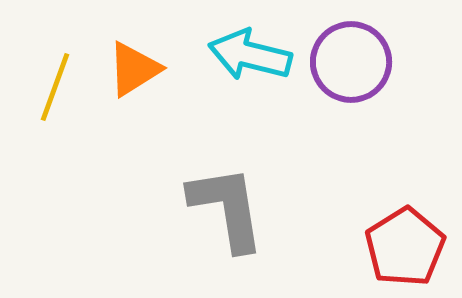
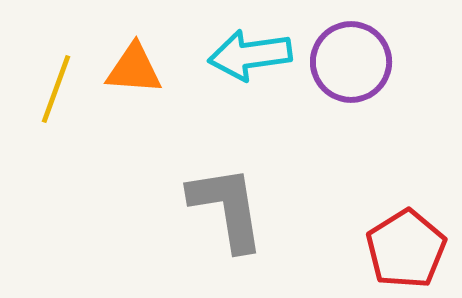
cyan arrow: rotated 22 degrees counterclockwise
orange triangle: rotated 36 degrees clockwise
yellow line: moved 1 px right, 2 px down
red pentagon: moved 1 px right, 2 px down
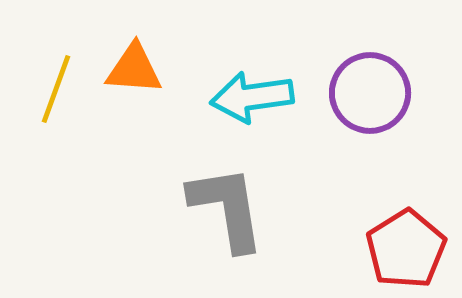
cyan arrow: moved 2 px right, 42 px down
purple circle: moved 19 px right, 31 px down
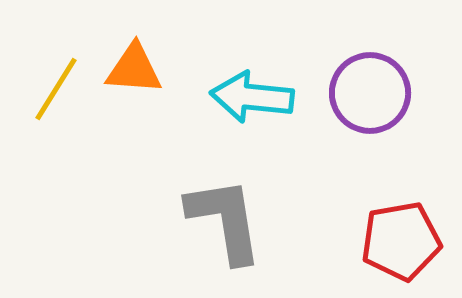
yellow line: rotated 12 degrees clockwise
cyan arrow: rotated 14 degrees clockwise
gray L-shape: moved 2 px left, 12 px down
red pentagon: moved 5 px left, 8 px up; rotated 22 degrees clockwise
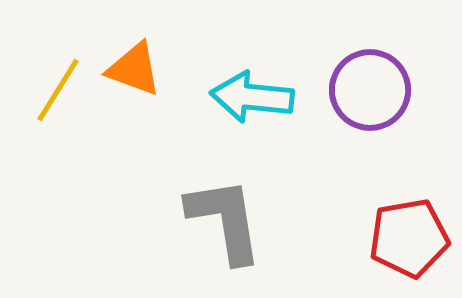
orange triangle: rotated 16 degrees clockwise
yellow line: moved 2 px right, 1 px down
purple circle: moved 3 px up
red pentagon: moved 8 px right, 3 px up
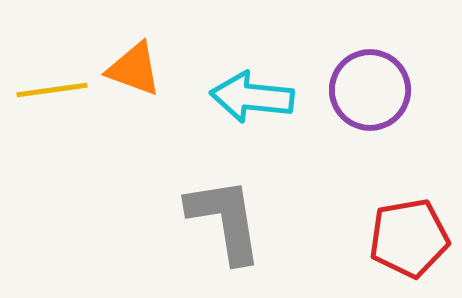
yellow line: moved 6 px left; rotated 50 degrees clockwise
